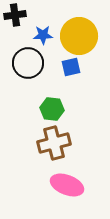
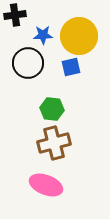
pink ellipse: moved 21 px left
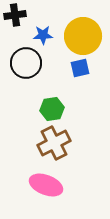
yellow circle: moved 4 px right
black circle: moved 2 px left
blue square: moved 9 px right, 1 px down
green hexagon: rotated 15 degrees counterclockwise
brown cross: rotated 12 degrees counterclockwise
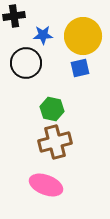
black cross: moved 1 px left, 1 px down
green hexagon: rotated 20 degrees clockwise
brown cross: moved 1 px right, 1 px up; rotated 12 degrees clockwise
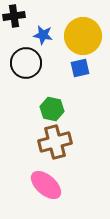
blue star: rotated 12 degrees clockwise
pink ellipse: rotated 20 degrees clockwise
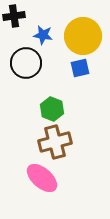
green hexagon: rotated 10 degrees clockwise
pink ellipse: moved 4 px left, 7 px up
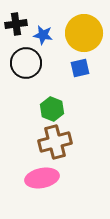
black cross: moved 2 px right, 8 px down
yellow circle: moved 1 px right, 3 px up
pink ellipse: rotated 52 degrees counterclockwise
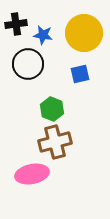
black circle: moved 2 px right, 1 px down
blue square: moved 6 px down
pink ellipse: moved 10 px left, 4 px up
